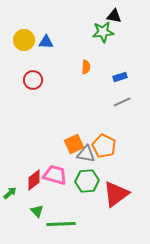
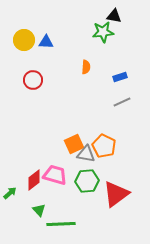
green triangle: moved 2 px right, 1 px up
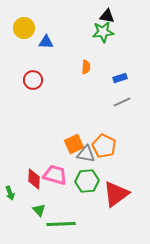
black triangle: moved 7 px left
yellow circle: moved 12 px up
blue rectangle: moved 1 px down
red diamond: moved 1 px up; rotated 50 degrees counterclockwise
green arrow: rotated 112 degrees clockwise
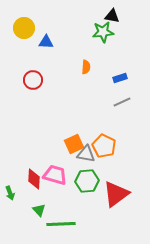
black triangle: moved 5 px right
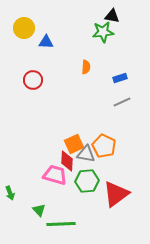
red diamond: moved 33 px right, 18 px up
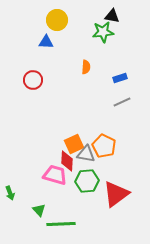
yellow circle: moved 33 px right, 8 px up
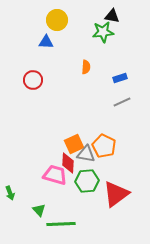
red diamond: moved 1 px right, 2 px down
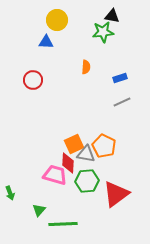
green triangle: rotated 24 degrees clockwise
green line: moved 2 px right
